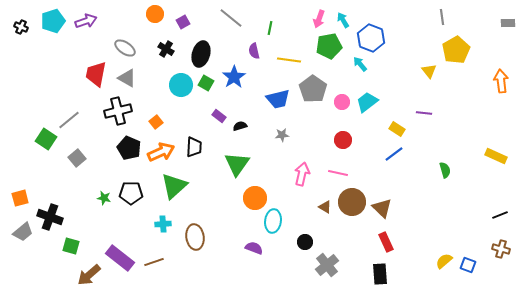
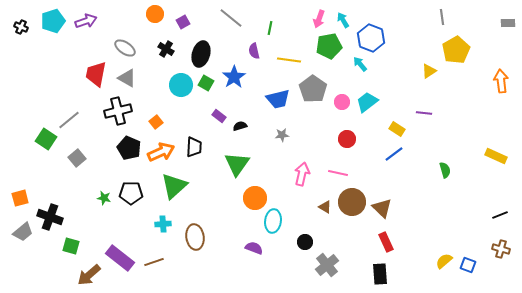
yellow triangle at (429, 71): rotated 35 degrees clockwise
red circle at (343, 140): moved 4 px right, 1 px up
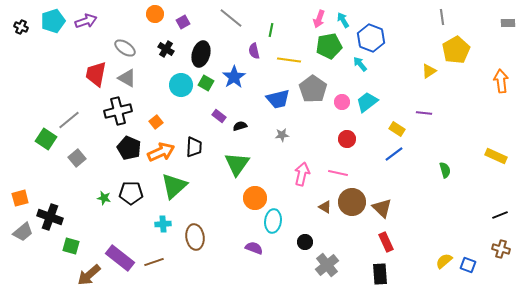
green line at (270, 28): moved 1 px right, 2 px down
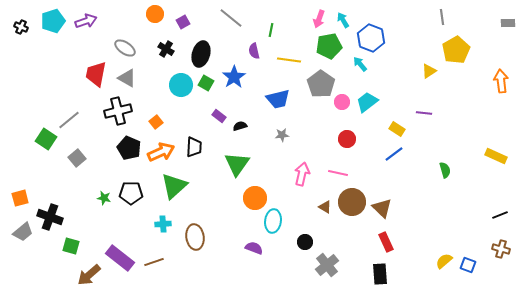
gray pentagon at (313, 89): moved 8 px right, 5 px up
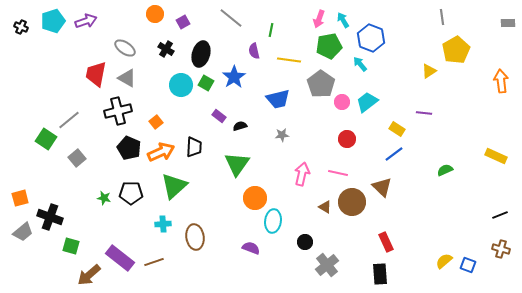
green semicircle at (445, 170): rotated 98 degrees counterclockwise
brown triangle at (382, 208): moved 21 px up
purple semicircle at (254, 248): moved 3 px left
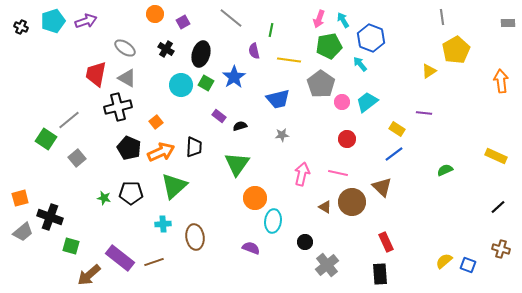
black cross at (118, 111): moved 4 px up
black line at (500, 215): moved 2 px left, 8 px up; rotated 21 degrees counterclockwise
